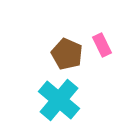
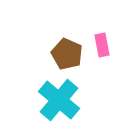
pink rectangle: rotated 15 degrees clockwise
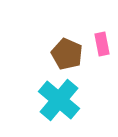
pink rectangle: moved 1 px up
